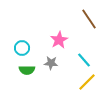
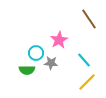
cyan circle: moved 14 px right, 5 px down
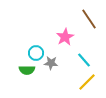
pink star: moved 6 px right, 3 px up
